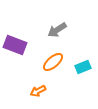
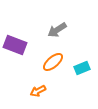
cyan rectangle: moved 1 px left, 1 px down
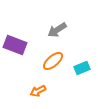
orange ellipse: moved 1 px up
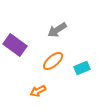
purple rectangle: rotated 15 degrees clockwise
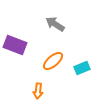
gray arrow: moved 2 px left, 6 px up; rotated 66 degrees clockwise
purple rectangle: rotated 15 degrees counterclockwise
orange arrow: rotated 56 degrees counterclockwise
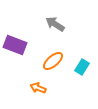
cyan rectangle: moved 1 px up; rotated 35 degrees counterclockwise
orange arrow: moved 3 px up; rotated 105 degrees clockwise
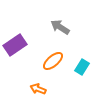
gray arrow: moved 5 px right, 3 px down
purple rectangle: rotated 55 degrees counterclockwise
orange arrow: moved 1 px down
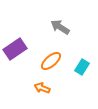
purple rectangle: moved 4 px down
orange ellipse: moved 2 px left
orange arrow: moved 4 px right, 1 px up
